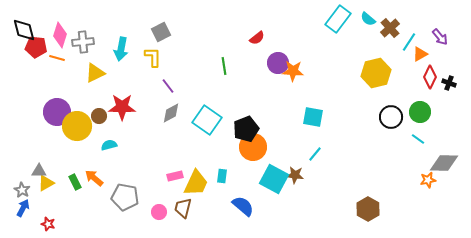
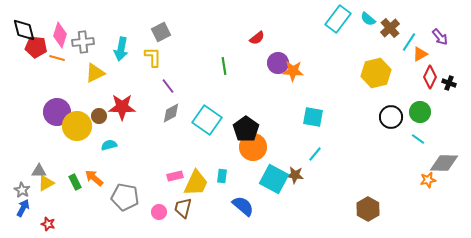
black pentagon at (246, 129): rotated 15 degrees counterclockwise
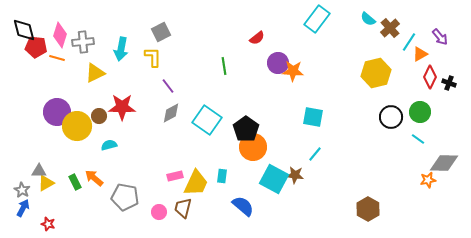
cyan rectangle at (338, 19): moved 21 px left
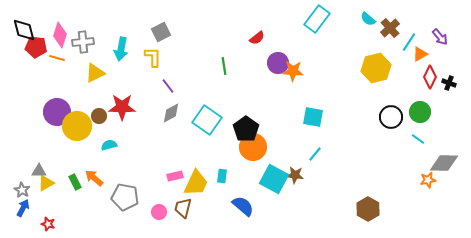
yellow hexagon at (376, 73): moved 5 px up
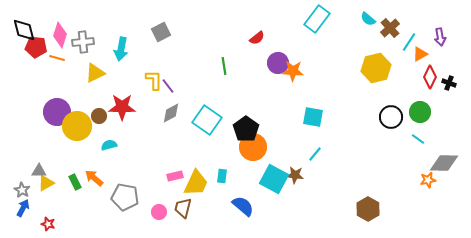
purple arrow at (440, 37): rotated 30 degrees clockwise
yellow L-shape at (153, 57): moved 1 px right, 23 px down
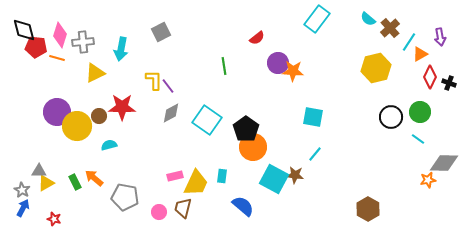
red star at (48, 224): moved 6 px right, 5 px up
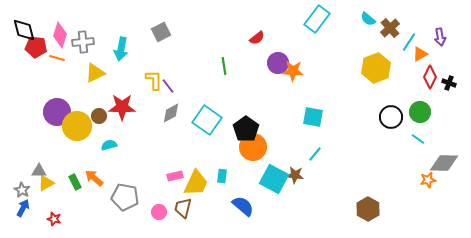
yellow hexagon at (376, 68): rotated 8 degrees counterclockwise
